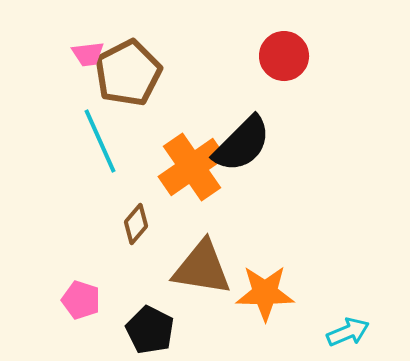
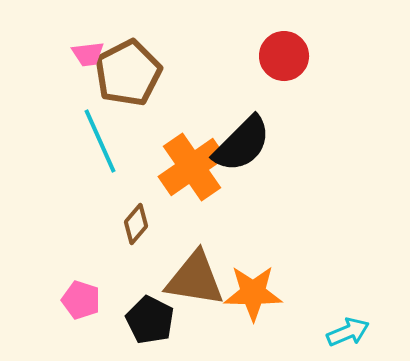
brown triangle: moved 7 px left, 11 px down
orange star: moved 12 px left
black pentagon: moved 10 px up
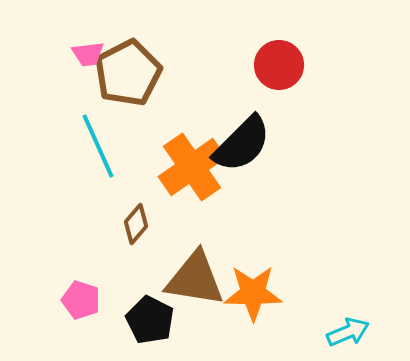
red circle: moved 5 px left, 9 px down
cyan line: moved 2 px left, 5 px down
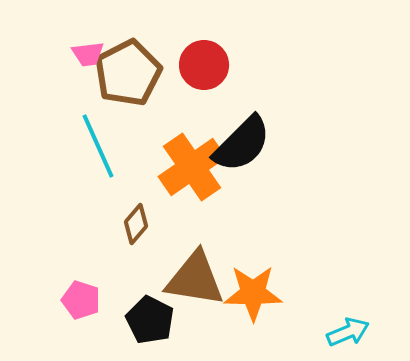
red circle: moved 75 px left
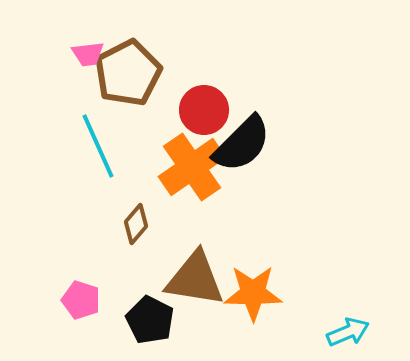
red circle: moved 45 px down
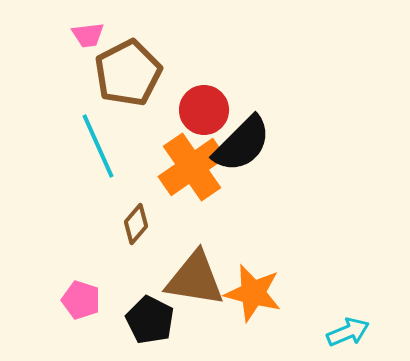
pink trapezoid: moved 19 px up
orange star: rotated 14 degrees clockwise
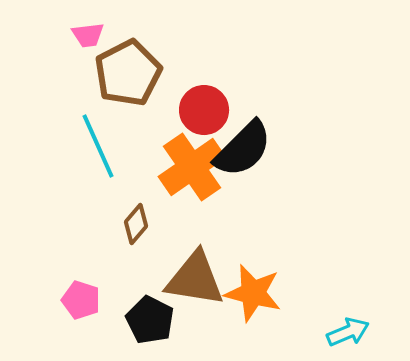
black semicircle: moved 1 px right, 5 px down
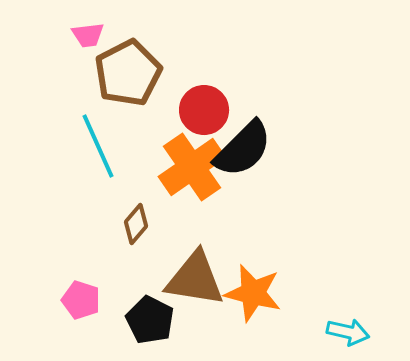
cyan arrow: rotated 36 degrees clockwise
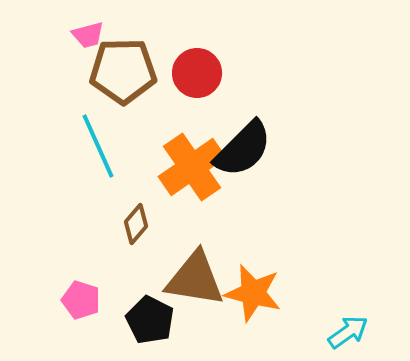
pink trapezoid: rotated 8 degrees counterclockwise
brown pentagon: moved 5 px left, 2 px up; rotated 26 degrees clockwise
red circle: moved 7 px left, 37 px up
cyan arrow: rotated 48 degrees counterclockwise
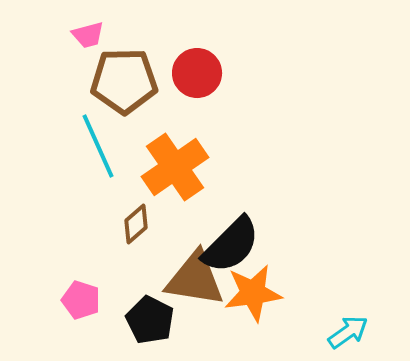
brown pentagon: moved 1 px right, 10 px down
black semicircle: moved 12 px left, 96 px down
orange cross: moved 17 px left
brown diamond: rotated 9 degrees clockwise
orange star: rotated 22 degrees counterclockwise
